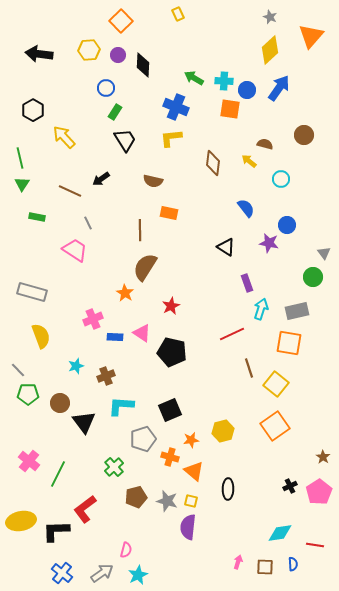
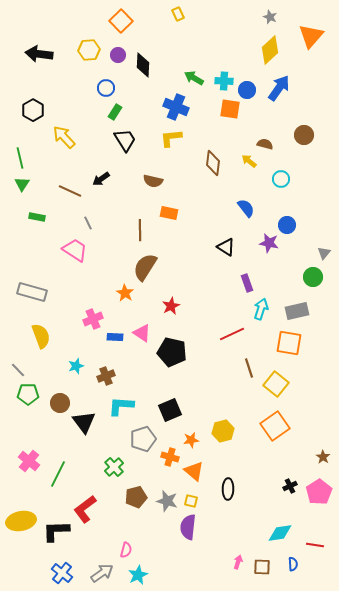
gray triangle at (324, 253): rotated 16 degrees clockwise
brown square at (265, 567): moved 3 px left
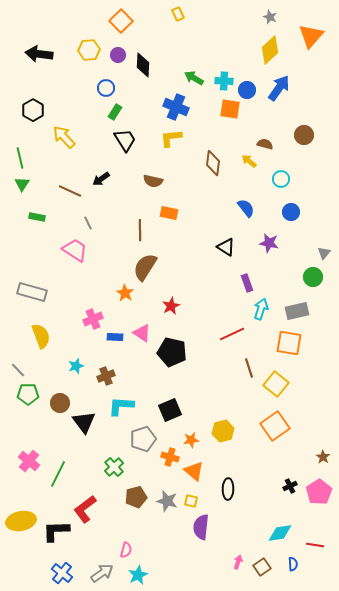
blue circle at (287, 225): moved 4 px right, 13 px up
purple semicircle at (188, 527): moved 13 px right
brown square at (262, 567): rotated 36 degrees counterclockwise
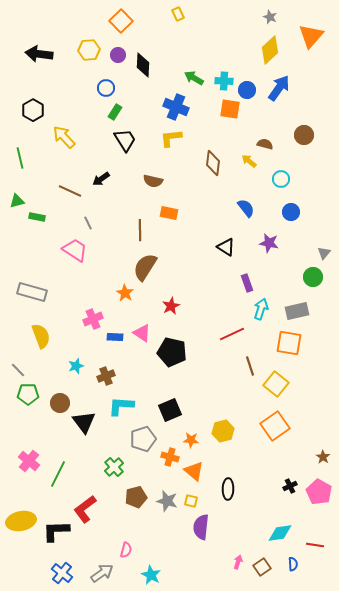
green triangle at (22, 184): moved 5 px left, 17 px down; rotated 42 degrees clockwise
brown line at (249, 368): moved 1 px right, 2 px up
orange star at (191, 440): rotated 14 degrees clockwise
pink pentagon at (319, 492): rotated 10 degrees counterclockwise
cyan star at (138, 575): moved 13 px right; rotated 18 degrees counterclockwise
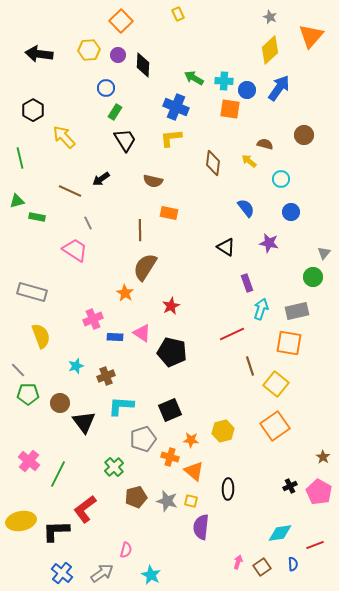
red line at (315, 545): rotated 30 degrees counterclockwise
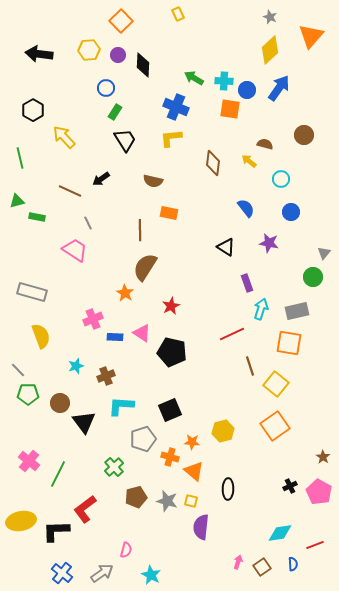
orange star at (191, 440): moved 1 px right, 2 px down
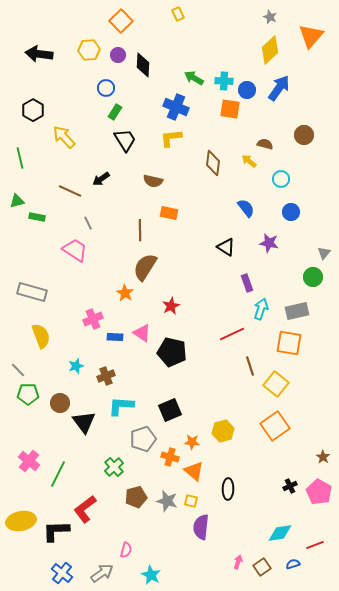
blue semicircle at (293, 564): rotated 104 degrees counterclockwise
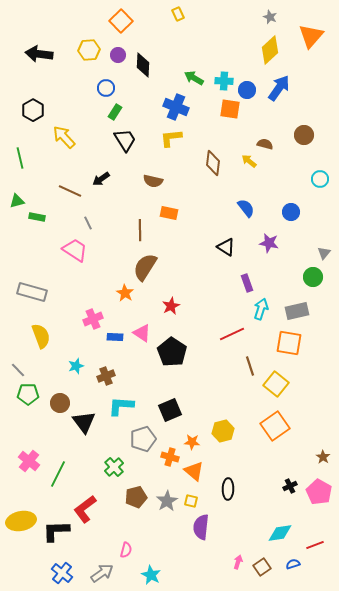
cyan circle at (281, 179): moved 39 px right
black pentagon at (172, 352): rotated 20 degrees clockwise
gray star at (167, 501): rotated 25 degrees clockwise
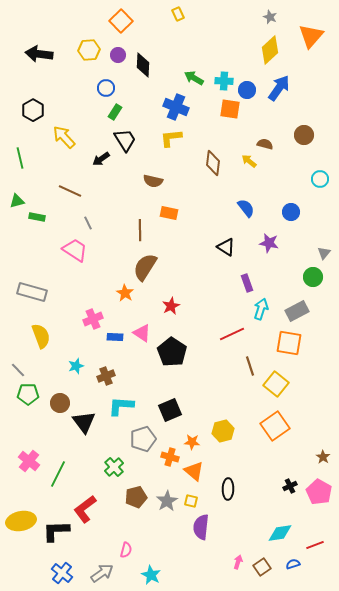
black arrow at (101, 179): moved 20 px up
gray rectangle at (297, 311): rotated 15 degrees counterclockwise
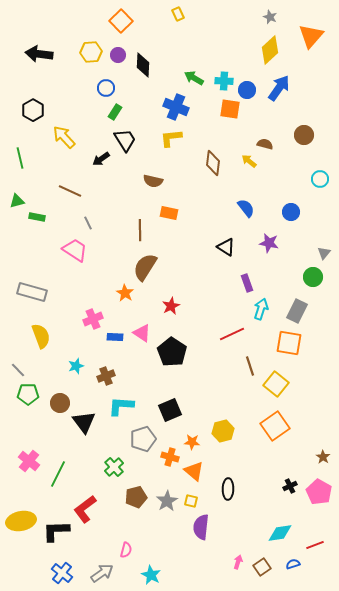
yellow hexagon at (89, 50): moved 2 px right, 2 px down
gray rectangle at (297, 311): rotated 35 degrees counterclockwise
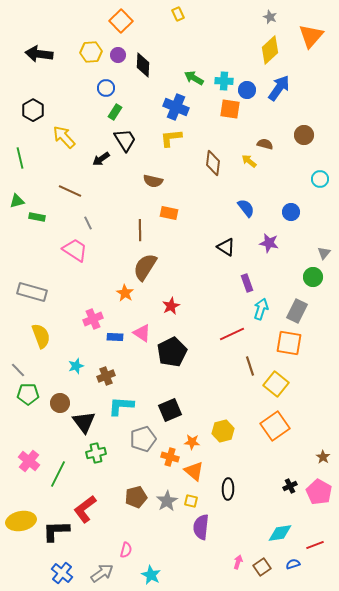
black pentagon at (172, 352): rotated 12 degrees clockwise
green cross at (114, 467): moved 18 px left, 14 px up; rotated 30 degrees clockwise
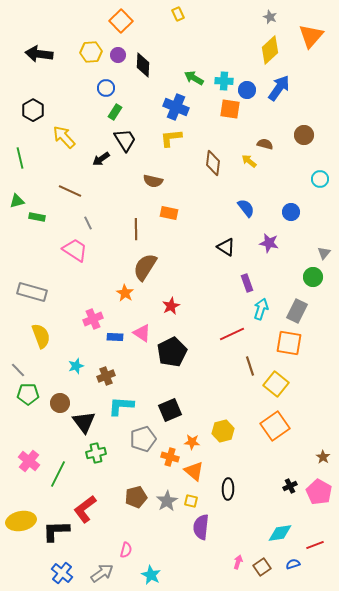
brown line at (140, 230): moved 4 px left, 1 px up
